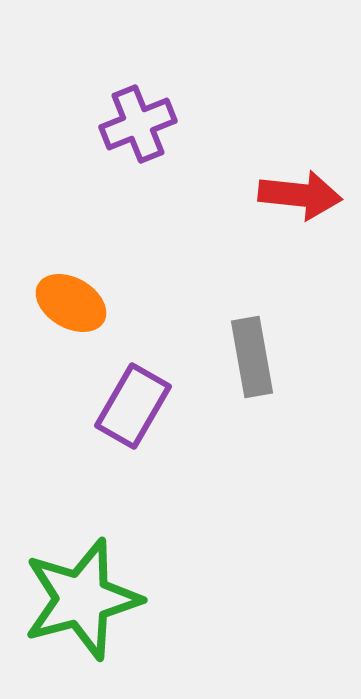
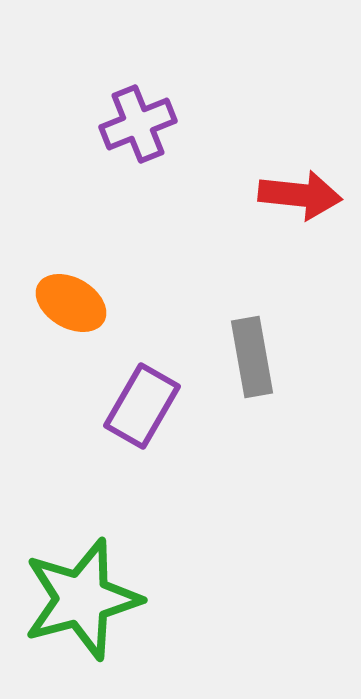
purple rectangle: moved 9 px right
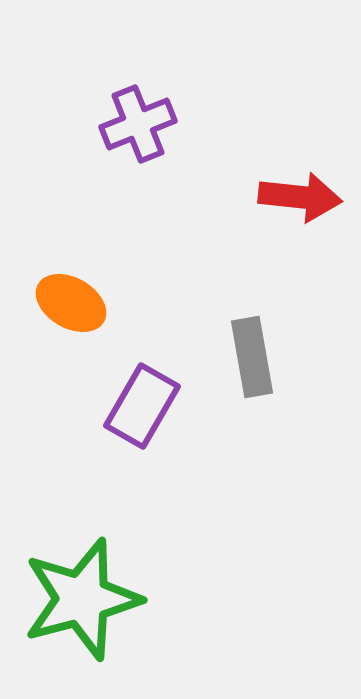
red arrow: moved 2 px down
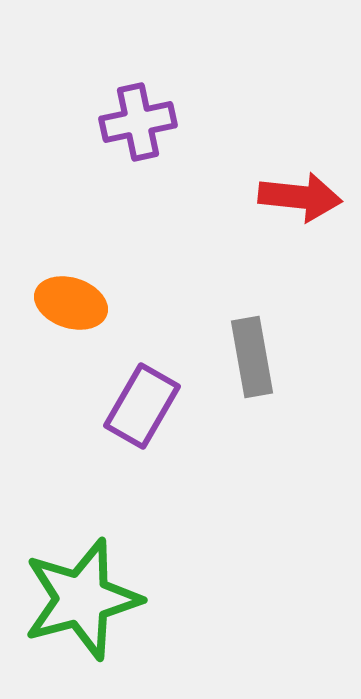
purple cross: moved 2 px up; rotated 10 degrees clockwise
orange ellipse: rotated 12 degrees counterclockwise
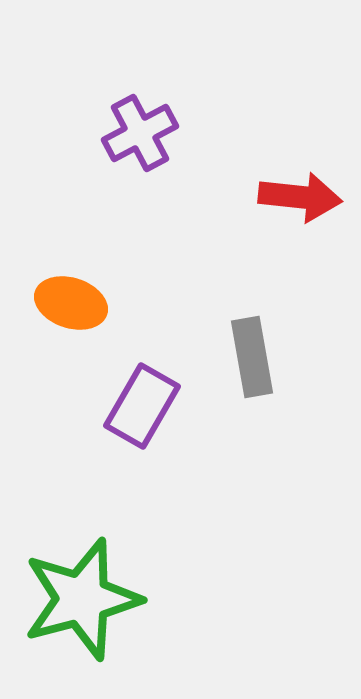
purple cross: moved 2 px right, 11 px down; rotated 16 degrees counterclockwise
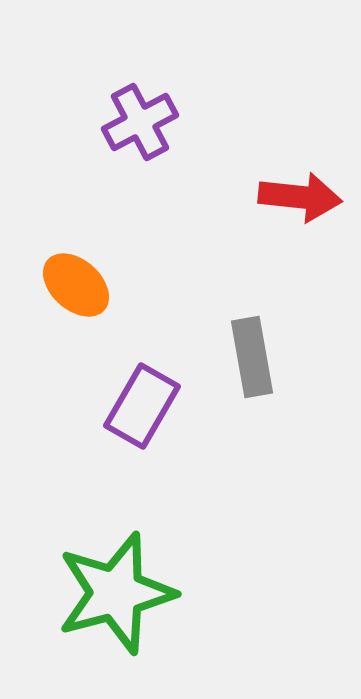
purple cross: moved 11 px up
orange ellipse: moved 5 px right, 18 px up; rotated 24 degrees clockwise
green star: moved 34 px right, 6 px up
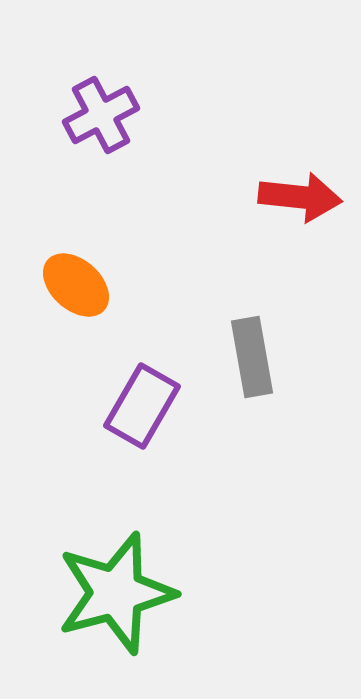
purple cross: moved 39 px left, 7 px up
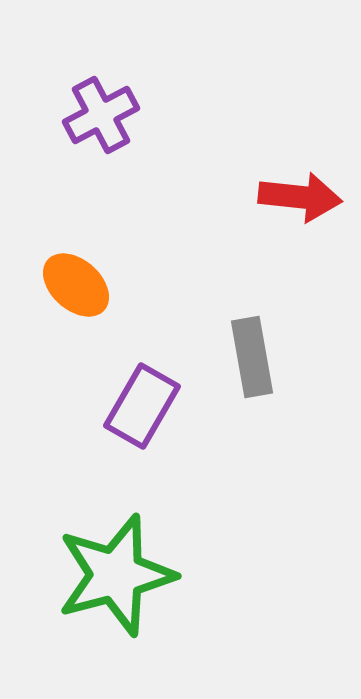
green star: moved 18 px up
